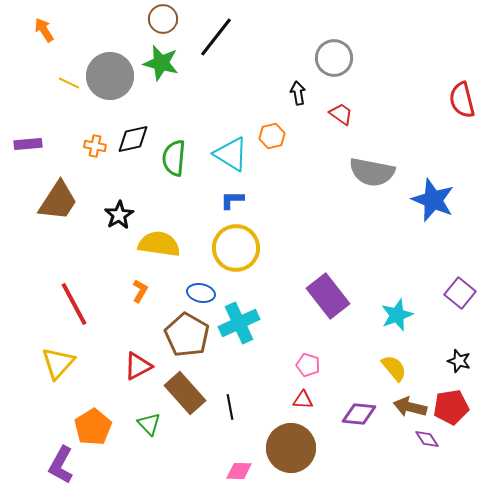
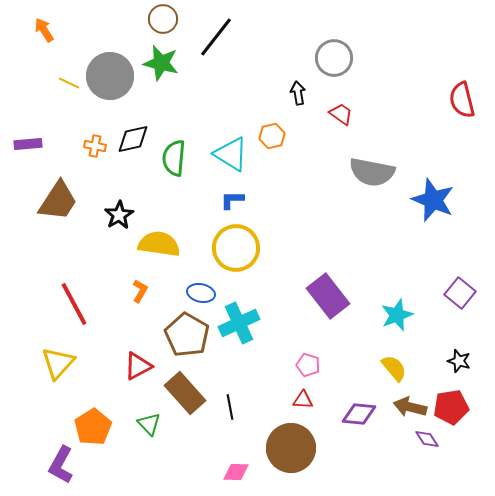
pink diamond at (239, 471): moved 3 px left, 1 px down
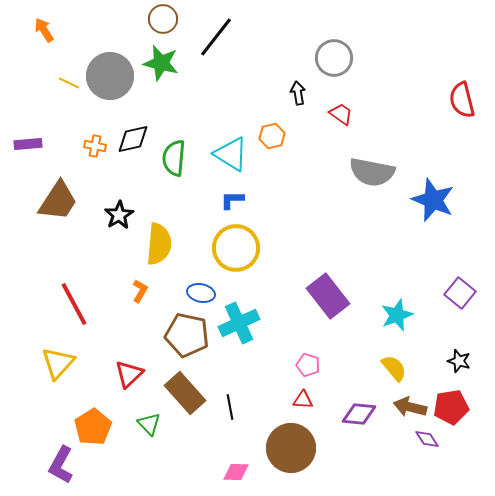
yellow semicircle at (159, 244): rotated 87 degrees clockwise
brown pentagon at (187, 335): rotated 18 degrees counterclockwise
red triangle at (138, 366): moved 9 px left, 8 px down; rotated 16 degrees counterclockwise
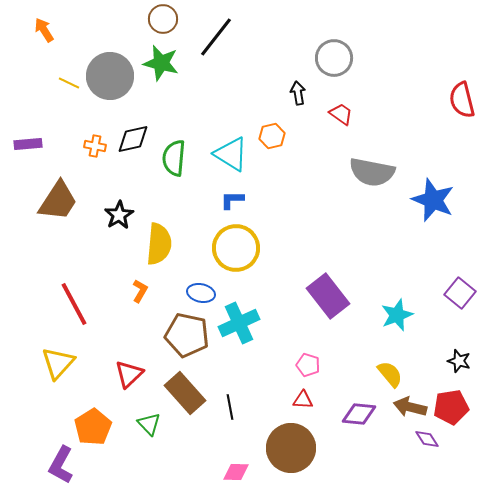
yellow semicircle at (394, 368): moved 4 px left, 6 px down
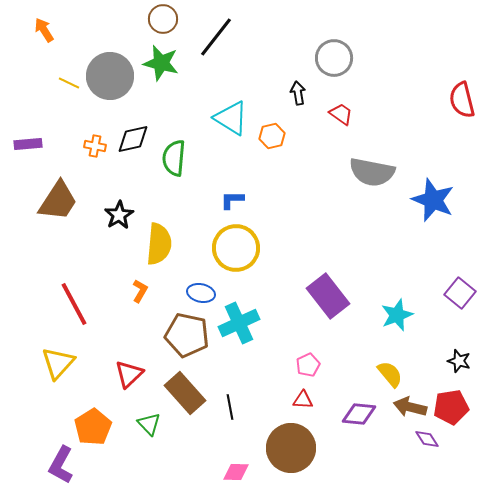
cyan triangle at (231, 154): moved 36 px up
pink pentagon at (308, 365): rotated 30 degrees clockwise
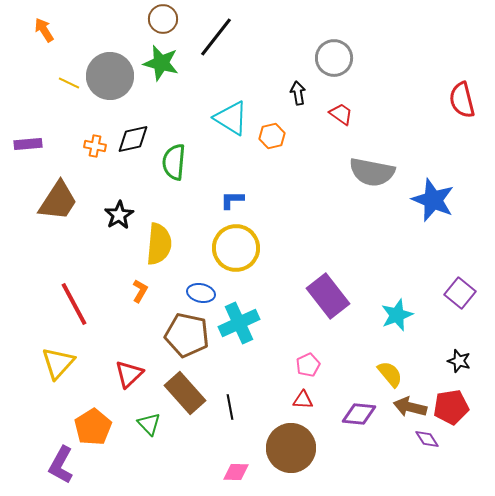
green semicircle at (174, 158): moved 4 px down
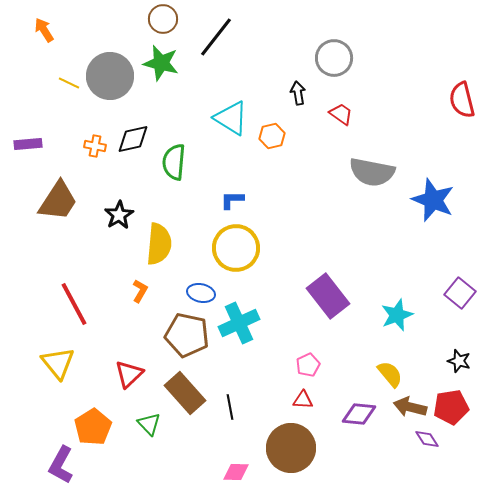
yellow triangle at (58, 363): rotated 21 degrees counterclockwise
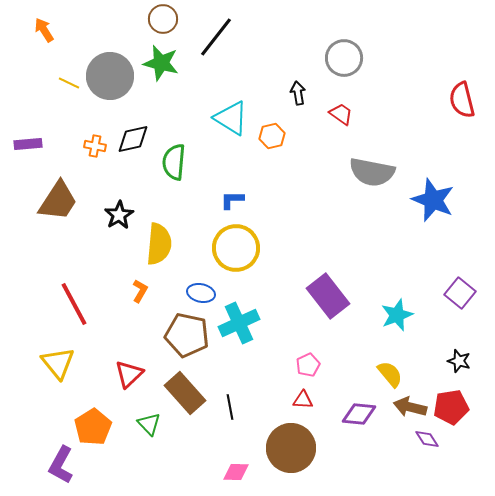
gray circle at (334, 58): moved 10 px right
